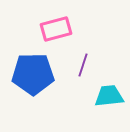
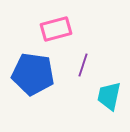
blue pentagon: rotated 9 degrees clockwise
cyan trapezoid: rotated 72 degrees counterclockwise
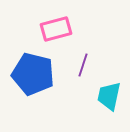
blue pentagon: rotated 6 degrees clockwise
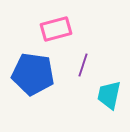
blue pentagon: rotated 6 degrees counterclockwise
cyan trapezoid: moved 1 px up
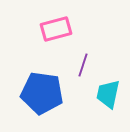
blue pentagon: moved 9 px right, 19 px down
cyan trapezoid: moved 1 px left, 1 px up
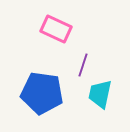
pink rectangle: rotated 40 degrees clockwise
cyan trapezoid: moved 8 px left
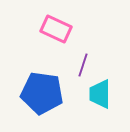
cyan trapezoid: rotated 12 degrees counterclockwise
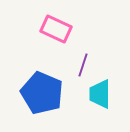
blue pentagon: rotated 15 degrees clockwise
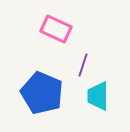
cyan trapezoid: moved 2 px left, 2 px down
